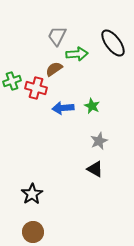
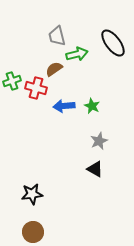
gray trapezoid: rotated 40 degrees counterclockwise
green arrow: rotated 10 degrees counterclockwise
blue arrow: moved 1 px right, 2 px up
black star: rotated 25 degrees clockwise
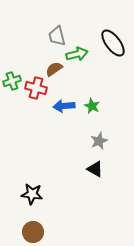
black star: rotated 15 degrees clockwise
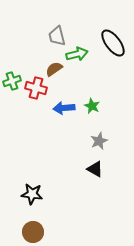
blue arrow: moved 2 px down
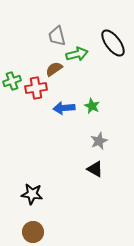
red cross: rotated 25 degrees counterclockwise
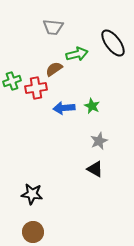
gray trapezoid: moved 4 px left, 9 px up; rotated 70 degrees counterclockwise
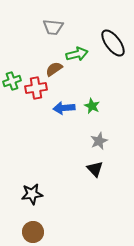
black triangle: rotated 18 degrees clockwise
black star: rotated 15 degrees counterclockwise
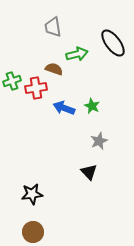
gray trapezoid: rotated 75 degrees clockwise
brown semicircle: rotated 54 degrees clockwise
blue arrow: rotated 25 degrees clockwise
black triangle: moved 6 px left, 3 px down
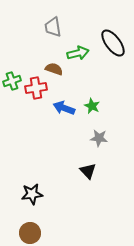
green arrow: moved 1 px right, 1 px up
gray star: moved 3 px up; rotated 30 degrees clockwise
black triangle: moved 1 px left, 1 px up
brown circle: moved 3 px left, 1 px down
